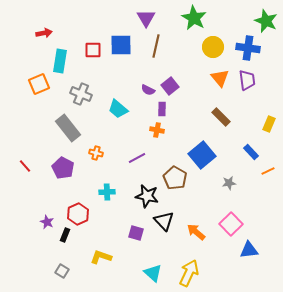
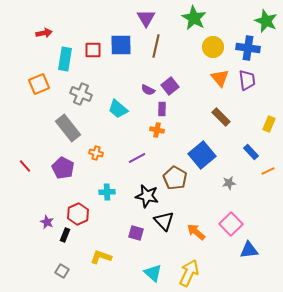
cyan rectangle at (60, 61): moved 5 px right, 2 px up
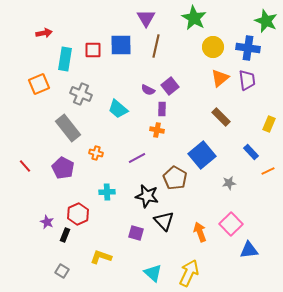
orange triangle at (220, 78): rotated 30 degrees clockwise
orange arrow at (196, 232): moved 4 px right; rotated 30 degrees clockwise
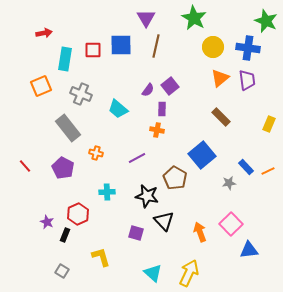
orange square at (39, 84): moved 2 px right, 2 px down
purple semicircle at (148, 90): rotated 80 degrees counterclockwise
blue rectangle at (251, 152): moved 5 px left, 15 px down
yellow L-shape at (101, 257): rotated 55 degrees clockwise
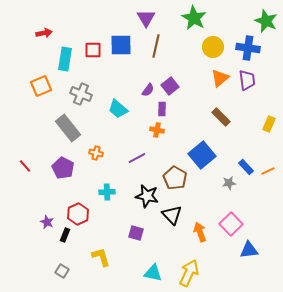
black triangle at (164, 221): moved 8 px right, 6 px up
cyan triangle at (153, 273): rotated 30 degrees counterclockwise
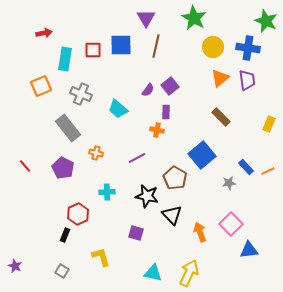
purple rectangle at (162, 109): moved 4 px right, 3 px down
purple star at (47, 222): moved 32 px left, 44 px down
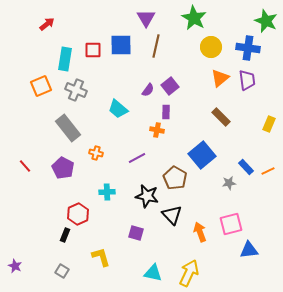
red arrow at (44, 33): moved 3 px right, 9 px up; rotated 28 degrees counterclockwise
yellow circle at (213, 47): moved 2 px left
gray cross at (81, 94): moved 5 px left, 4 px up
pink square at (231, 224): rotated 30 degrees clockwise
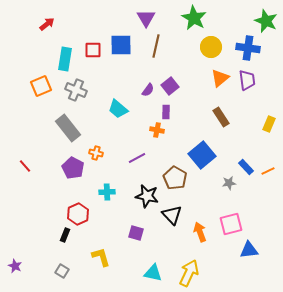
brown rectangle at (221, 117): rotated 12 degrees clockwise
purple pentagon at (63, 168): moved 10 px right
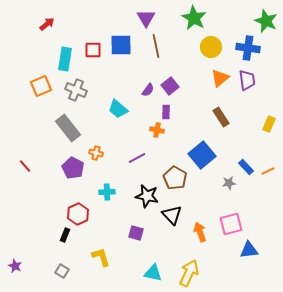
brown line at (156, 46): rotated 25 degrees counterclockwise
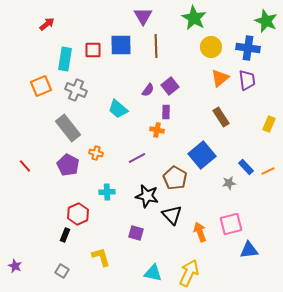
purple triangle at (146, 18): moved 3 px left, 2 px up
brown line at (156, 46): rotated 10 degrees clockwise
purple pentagon at (73, 168): moved 5 px left, 3 px up
